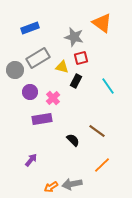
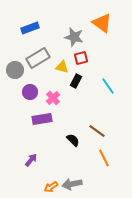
orange line: moved 2 px right, 7 px up; rotated 72 degrees counterclockwise
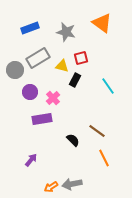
gray star: moved 8 px left, 5 px up
yellow triangle: moved 1 px up
black rectangle: moved 1 px left, 1 px up
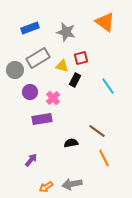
orange triangle: moved 3 px right, 1 px up
black semicircle: moved 2 px left, 3 px down; rotated 56 degrees counterclockwise
orange arrow: moved 5 px left
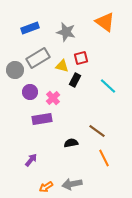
cyan line: rotated 12 degrees counterclockwise
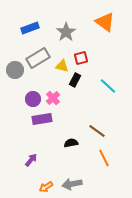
gray star: rotated 24 degrees clockwise
purple circle: moved 3 px right, 7 px down
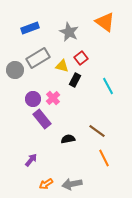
gray star: moved 3 px right; rotated 12 degrees counterclockwise
red square: rotated 24 degrees counterclockwise
cyan line: rotated 18 degrees clockwise
purple rectangle: rotated 60 degrees clockwise
black semicircle: moved 3 px left, 4 px up
orange arrow: moved 3 px up
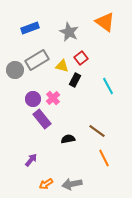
gray rectangle: moved 1 px left, 2 px down
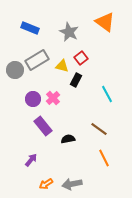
blue rectangle: rotated 42 degrees clockwise
black rectangle: moved 1 px right
cyan line: moved 1 px left, 8 px down
purple rectangle: moved 1 px right, 7 px down
brown line: moved 2 px right, 2 px up
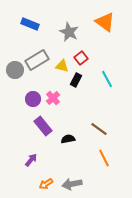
blue rectangle: moved 4 px up
cyan line: moved 15 px up
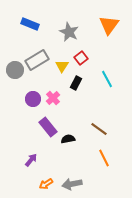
orange triangle: moved 4 px right, 3 px down; rotated 30 degrees clockwise
yellow triangle: rotated 48 degrees clockwise
black rectangle: moved 3 px down
purple rectangle: moved 5 px right, 1 px down
